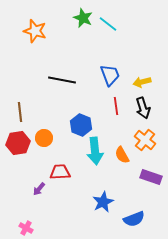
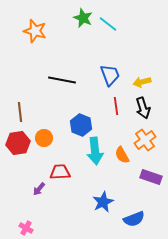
orange cross: rotated 15 degrees clockwise
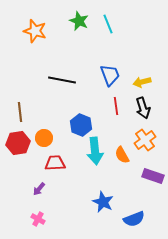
green star: moved 4 px left, 3 px down
cyan line: rotated 30 degrees clockwise
red trapezoid: moved 5 px left, 9 px up
purple rectangle: moved 2 px right, 1 px up
blue star: rotated 20 degrees counterclockwise
pink cross: moved 12 px right, 9 px up
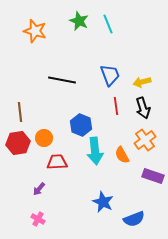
red trapezoid: moved 2 px right, 1 px up
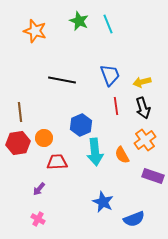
blue hexagon: rotated 15 degrees clockwise
cyan arrow: moved 1 px down
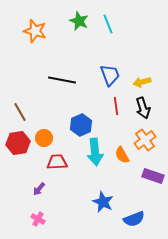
brown line: rotated 24 degrees counterclockwise
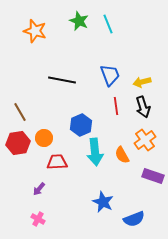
black arrow: moved 1 px up
